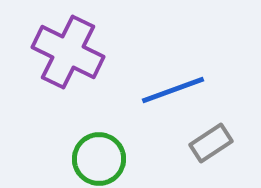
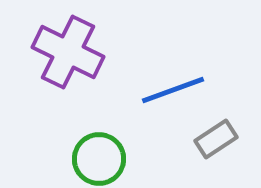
gray rectangle: moved 5 px right, 4 px up
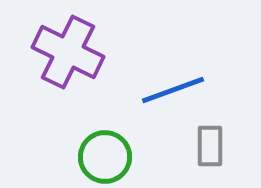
gray rectangle: moved 6 px left, 7 px down; rotated 57 degrees counterclockwise
green circle: moved 6 px right, 2 px up
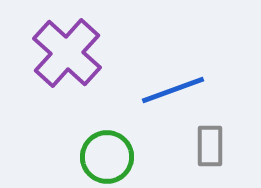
purple cross: moved 1 px left, 1 px down; rotated 16 degrees clockwise
green circle: moved 2 px right
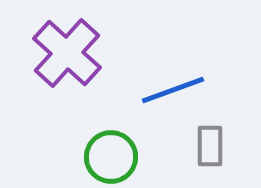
green circle: moved 4 px right
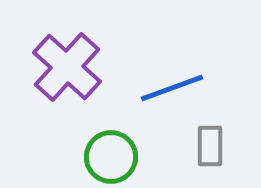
purple cross: moved 14 px down
blue line: moved 1 px left, 2 px up
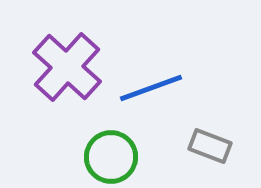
blue line: moved 21 px left
gray rectangle: rotated 69 degrees counterclockwise
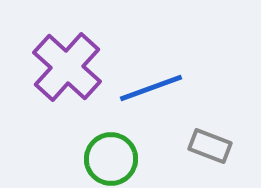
green circle: moved 2 px down
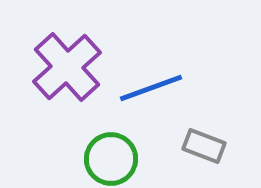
purple cross: rotated 6 degrees clockwise
gray rectangle: moved 6 px left
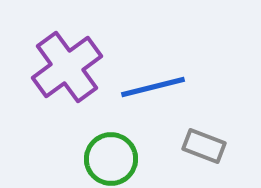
purple cross: rotated 6 degrees clockwise
blue line: moved 2 px right, 1 px up; rotated 6 degrees clockwise
